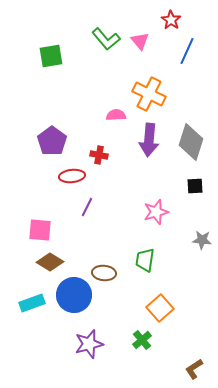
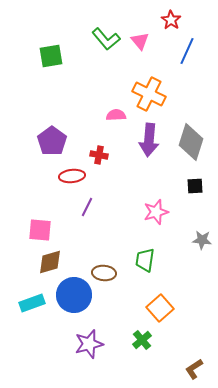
brown diamond: rotated 48 degrees counterclockwise
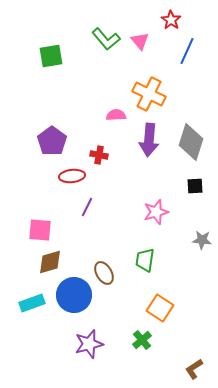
brown ellipse: rotated 55 degrees clockwise
orange square: rotated 16 degrees counterclockwise
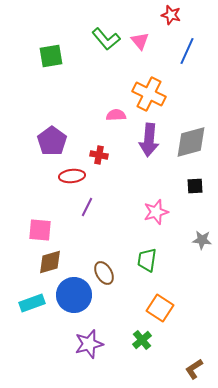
red star: moved 5 px up; rotated 18 degrees counterclockwise
gray diamond: rotated 57 degrees clockwise
green trapezoid: moved 2 px right
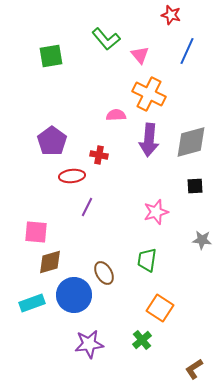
pink triangle: moved 14 px down
pink square: moved 4 px left, 2 px down
purple star: rotated 8 degrees clockwise
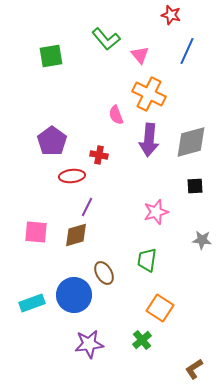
pink semicircle: rotated 108 degrees counterclockwise
brown diamond: moved 26 px right, 27 px up
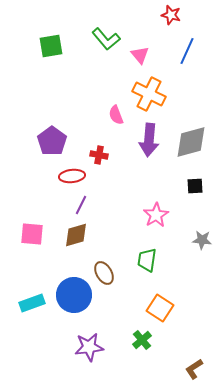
green square: moved 10 px up
purple line: moved 6 px left, 2 px up
pink star: moved 3 px down; rotated 15 degrees counterclockwise
pink square: moved 4 px left, 2 px down
purple star: moved 3 px down
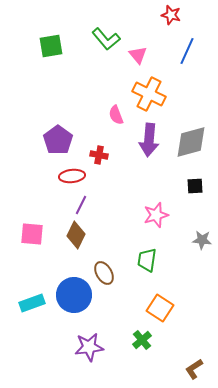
pink triangle: moved 2 px left
purple pentagon: moved 6 px right, 1 px up
pink star: rotated 15 degrees clockwise
brown diamond: rotated 48 degrees counterclockwise
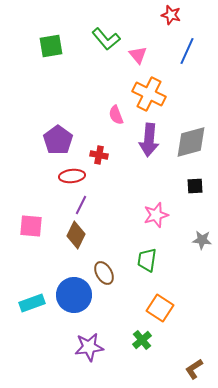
pink square: moved 1 px left, 8 px up
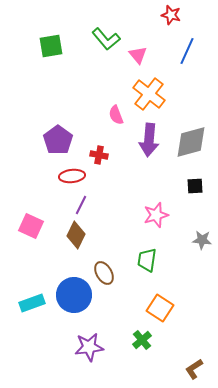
orange cross: rotated 12 degrees clockwise
pink square: rotated 20 degrees clockwise
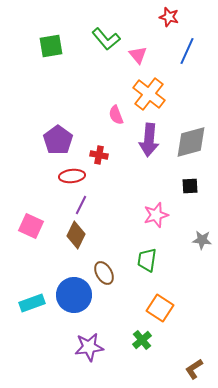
red star: moved 2 px left, 2 px down
black square: moved 5 px left
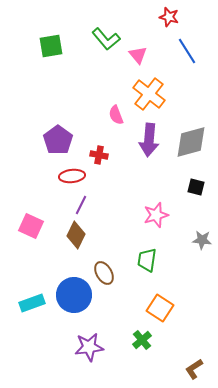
blue line: rotated 56 degrees counterclockwise
black square: moved 6 px right, 1 px down; rotated 18 degrees clockwise
